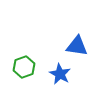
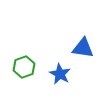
blue triangle: moved 6 px right, 2 px down
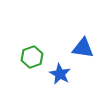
green hexagon: moved 8 px right, 10 px up
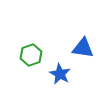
green hexagon: moved 1 px left, 2 px up
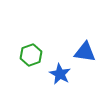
blue triangle: moved 2 px right, 4 px down
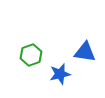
blue star: rotated 30 degrees clockwise
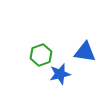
green hexagon: moved 10 px right
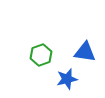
blue star: moved 7 px right, 5 px down
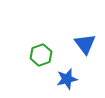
blue triangle: moved 8 px up; rotated 45 degrees clockwise
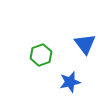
blue star: moved 3 px right, 3 px down
